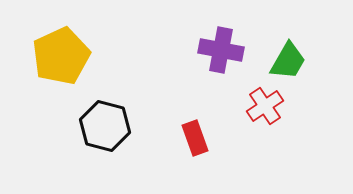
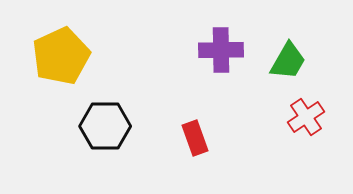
purple cross: rotated 12 degrees counterclockwise
red cross: moved 41 px right, 11 px down
black hexagon: rotated 15 degrees counterclockwise
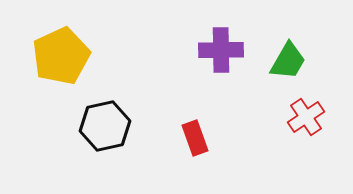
black hexagon: rotated 12 degrees counterclockwise
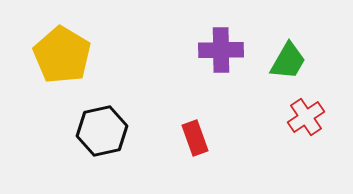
yellow pentagon: moved 1 px right, 1 px up; rotated 16 degrees counterclockwise
black hexagon: moved 3 px left, 5 px down
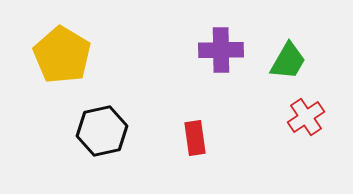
red rectangle: rotated 12 degrees clockwise
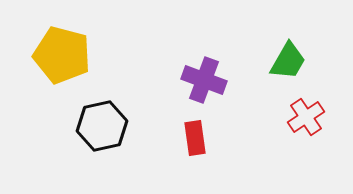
purple cross: moved 17 px left, 30 px down; rotated 21 degrees clockwise
yellow pentagon: rotated 16 degrees counterclockwise
black hexagon: moved 5 px up
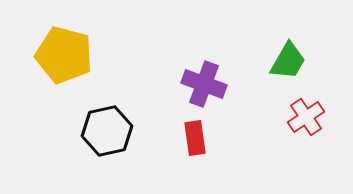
yellow pentagon: moved 2 px right
purple cross: moved 4 px down
black hexagon: moved 5 px right, 5 px down
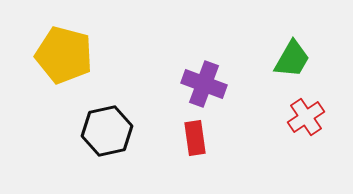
green trapezoid: moved 4 px right, 2 px up
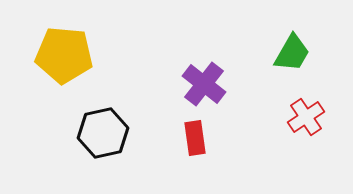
yellow pentagon: rotated 10 degrees counterclockwise
green trapezoid: moved 6 px up
purple cross: rotated 18 degrees clockwise
black hexagon: moved 4 px left, 2 px down
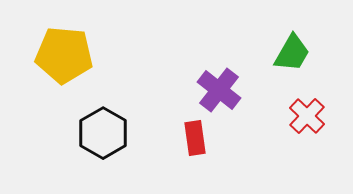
purple cross: moved 15 px right, 6 px down
red cross: moved 1 px right, 1 px up; rotated 12 degrees counterclockwise
black hexagon: rotated 18 degrees counterclockwise
